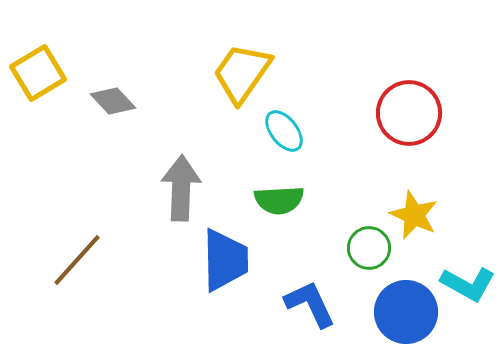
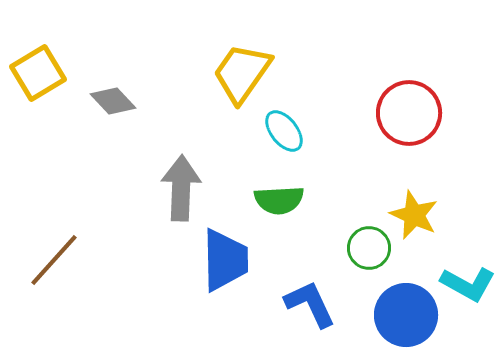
brown line: moved 23 px left
blue circle: moved 3 px down
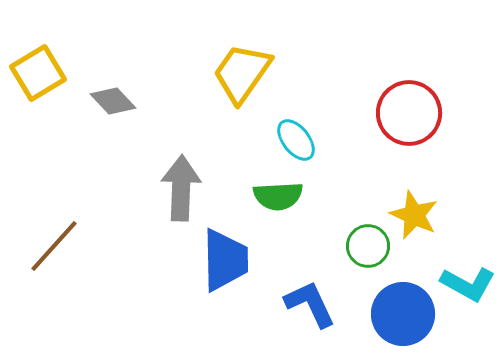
cyan ellipse: moved 12 px right, 9 px down
green semicircle: moved 1 px left, 4 px up
green circle: moved 1 px left, 2 px up
brown line: moved 14 px up
blue circle: moved 3 px left, 1 px up
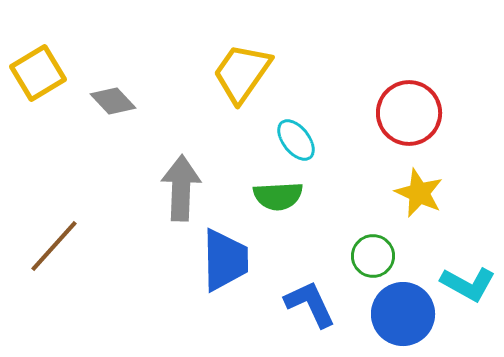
yellow star: moved 5 px right, 22 px up
green circle: moved 5 px right, 10 px down
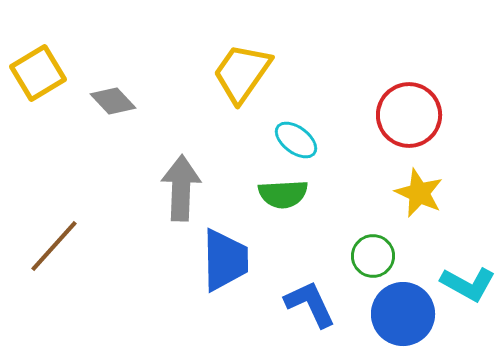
red circle: moved 2 px down
cyan ellipse: rotated 15 degrees counterclockwise
green semicircle: moved 5 px right, 2 px up
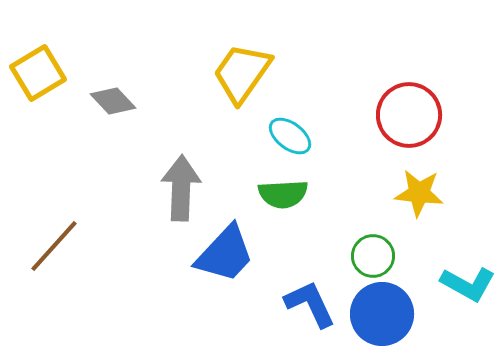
cyan ellipse: moved 6 px left, 4 px up
yellow star: rotated 18 degrees counterclockwise
blue trapezoid: moved 6 px up; rotated 44 degrees clockwise
blue circle: moved 21 px left
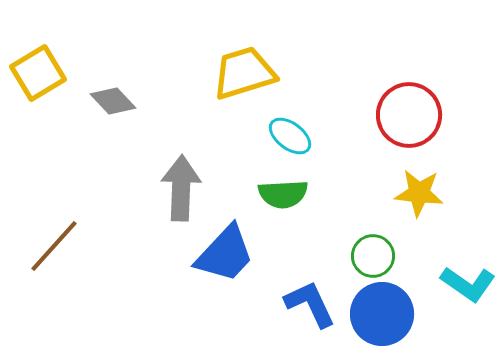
yellow trapezoid: moved 2 px right; rotated 38 degrees clockwise
cyan L-shape: rotated 6 degrees clockwise
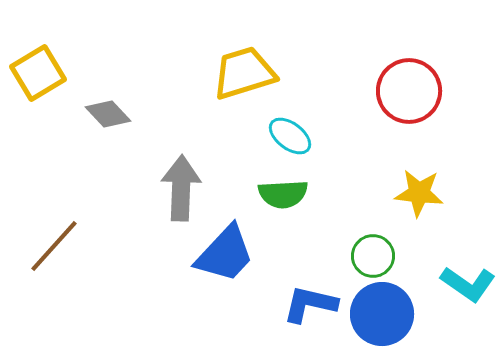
gray diamond: moved 5 px left, 13 px down
red circle: moved 24 px up
blue L-shape: rotated 52 degrees counterclockwise
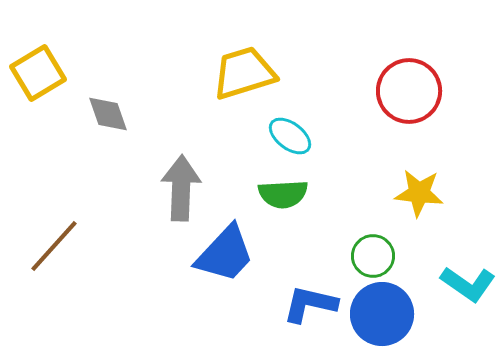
gray diamond: rotated 24 degrees clockwise
